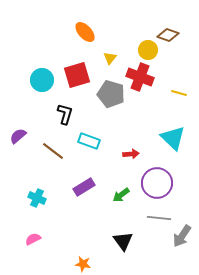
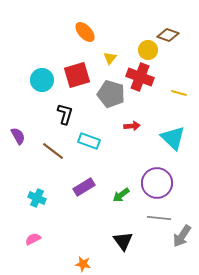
purple semicircle: rotated 102 degrees clockwise
red arrow: moved 1 px right, 28 px up
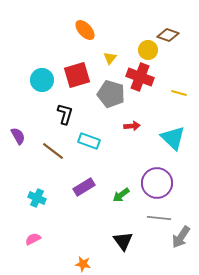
orange ellipse: moved 2 px up
gray arrow: moved 1 px left, 1 px down
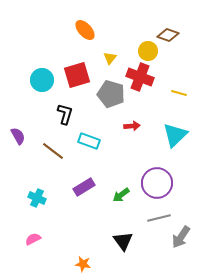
yellow circle: moved 1 px down
cyan triangle: moved 2 px right, 3 px up; rotated 32 degrees clockwise
gray line: rotated 20 degrees counterclockwise
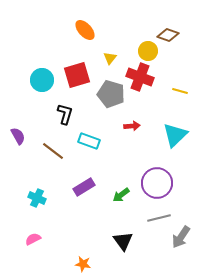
yellow line: moved 1 px right, 2 px up
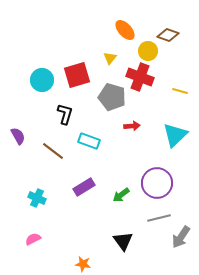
orange ellipse: moved 40 px right
gray pentagon: moved 1 px right, 3 px down
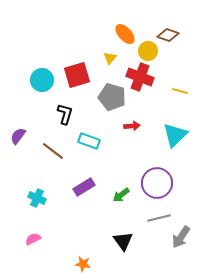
orange ellipse: moved 4 px down
purple semicircle: rotated 114 degrees counterclockwise
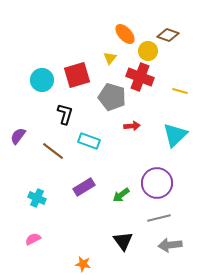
gray arrow: moved 11 px left, 8 px down; rotated 50 degrees clockwise
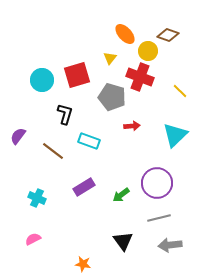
yellow line: rotated 28 degrees clockwise
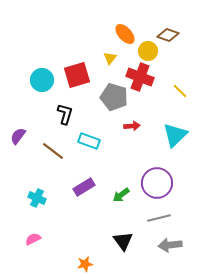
gray pentagon: moved 2 px right
orange star: moved 2 px right; rotated 21 degrees counterclockwise
